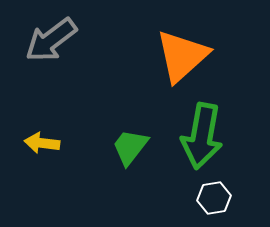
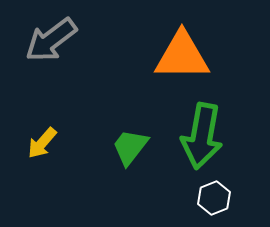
orange triangle: rotated 42 degrees clockwise
yellow arrow: rotated 56 degrees counterclockwise
white hexagon: rotated 12 degrees counterclockwise
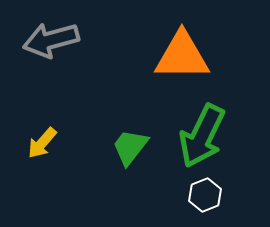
gray arrow: rotated 22 degrees clockwise
green arrow: rotated 16 degrees clockwise
white hexagon: moved 9 px left, 3 px up
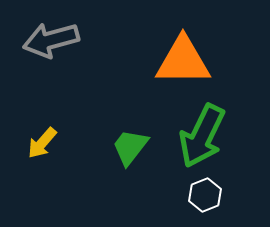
orange triangle: moved 1 px right, 5 px down
